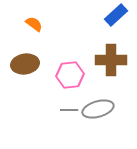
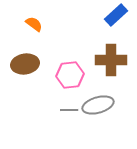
gray ellipse: moved 4 px up
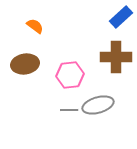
blue rectangle: moved 5 px right, 2 px down
orange semicircle: moved 1 px right, 2 px down
brown cross: moved 5 px right, 3 px up
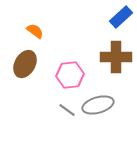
orange semicircle: moved 5 px down
brown ellipse: rotated 52 degrees counterclockwise
gray line: moved 2 px left; rotated 36 degrees clockwise
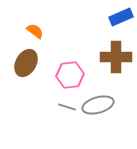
blue rectangle: rotated 20 degrees clockwise
brown ellipse: moved 1 px right, 1 px up
gray line: moved 3 px up; rotated 18 degrees counterclockwise
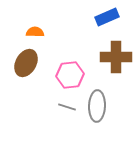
blue rectangle: moved 14 px left
orange semicircle: moved 1 px down; rotated 36 degrees counterclockwise
gray ellipse: moved 1 px left, 1 px down; rotated 72 degrees counterclockwise
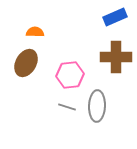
blue rectangle: moved 8 px right
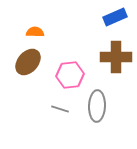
brown ellipse: moved 2 px right, 1 px up; rotated 12 degrees clockwise
gray line: moved 7 px left, 2 px down
